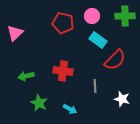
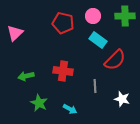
pink circle: moved 1 px right
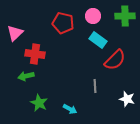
red cross: moved 28 px left, 17 px up
white star: moved 5 px right
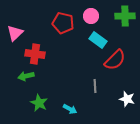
pink circle: moved 2 px left
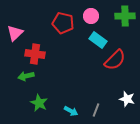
gray line: moved 1 px right, 24 px down; rotated 24 degrees clockwise
cyan arrow: moved 1 px right, 2 px down
